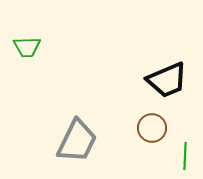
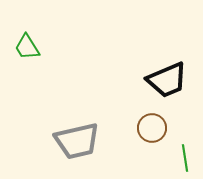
green trapezoid: rotated 60 degrees clockwise
gray trapezoid: rotated 51 degrees clockwise
green line: moved 2 px down; rotated 12 degrees counterclockwise
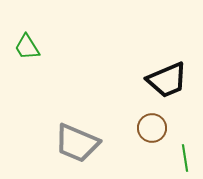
gray trapezoid: moved 2 px down; rotated 36 degrees clockwise
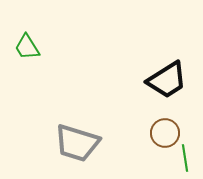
black trapezoid: rotated 9 degrees counterclockwise
brown circle: moved 13 px right, 5 px down
gray trapezoid: rotated 6 degrees counterclockwise
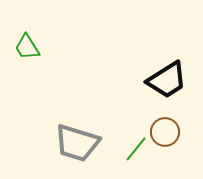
brown circle: moved 1 px up
green line: moved 49 px left, 9 px up; rotated 48 degrees clockwise
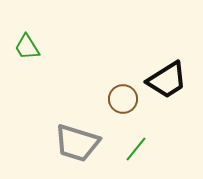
brown circle: moved 42 px left, 33 px up
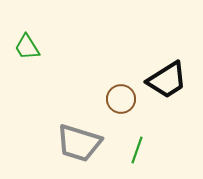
brown circle: moved 2 px left
gray trapezoid: moved 2 px right
green line: moved 1 px right, 1 px down; rotated 20 degrees counterclockwise
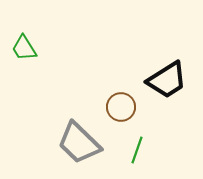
green trapezoid: moved 3 px left, 1 px down
brown circle: moved 8 px down
gray trapezoid: rotated 27 degrees clockwise
